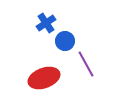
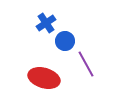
red ellipse: rotated 36 degrees clockwise
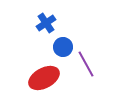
blue circle: moved 2 px left, 6 px down
red ellipse: rotated 44 degrees counterclockwise
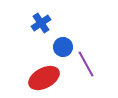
blue cross: moved 5 px left
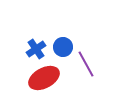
blue cross: moved 5 px left, 26 px down
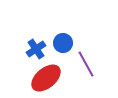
blue circle: moved 4 px up
red ellipse: moved 2 px right; rotated 12 degrees counterclockwise
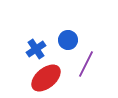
blue circle: moved 5 px right, 3 px up
purple line: rotated 56 degrees clockwise
